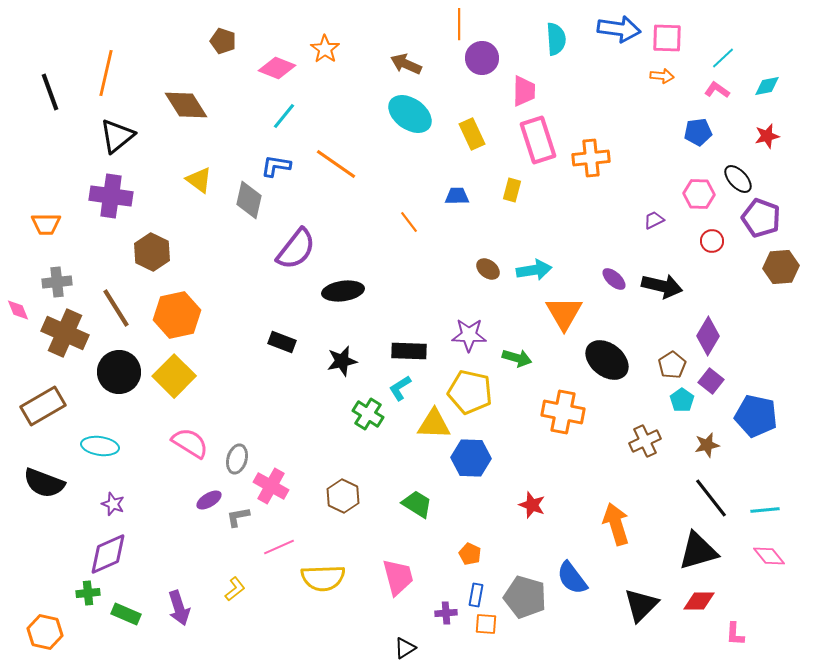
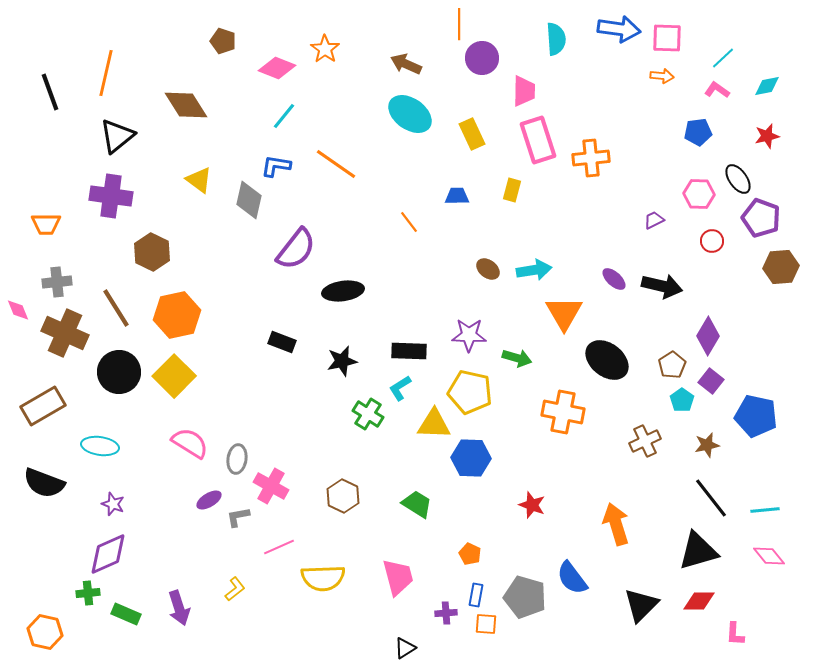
black ellipse at (738, 179): rotated 8 degrees clockwise
gray ellipse at (237, 459): rotated 8 degrees counterclockwise
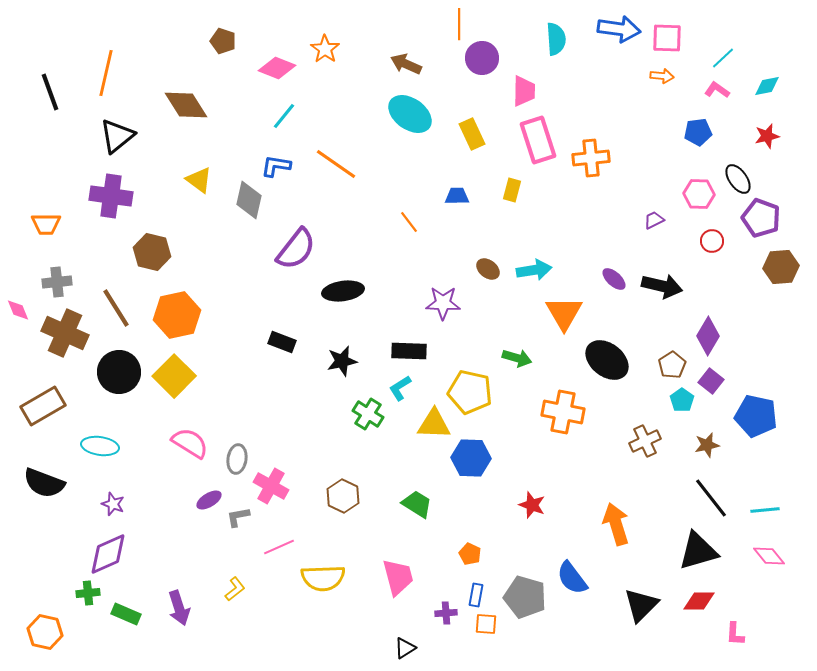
brown hexagon at (152, 252): rotated 12 degrees counterclockwise
purple star at (469, 335): moved 26 px left, 32 px up
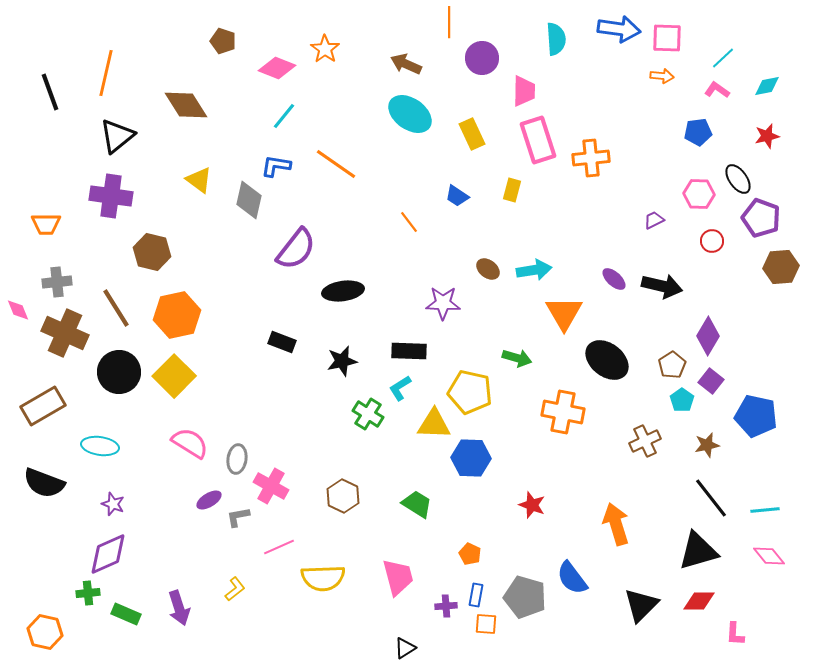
orange line at (459, 24): moved 10 px left, 2 px up
blue trapezoid at (457, 196): rotated 145 degrees counterclockwise
purple cross at (446, 613): moved 7 px up
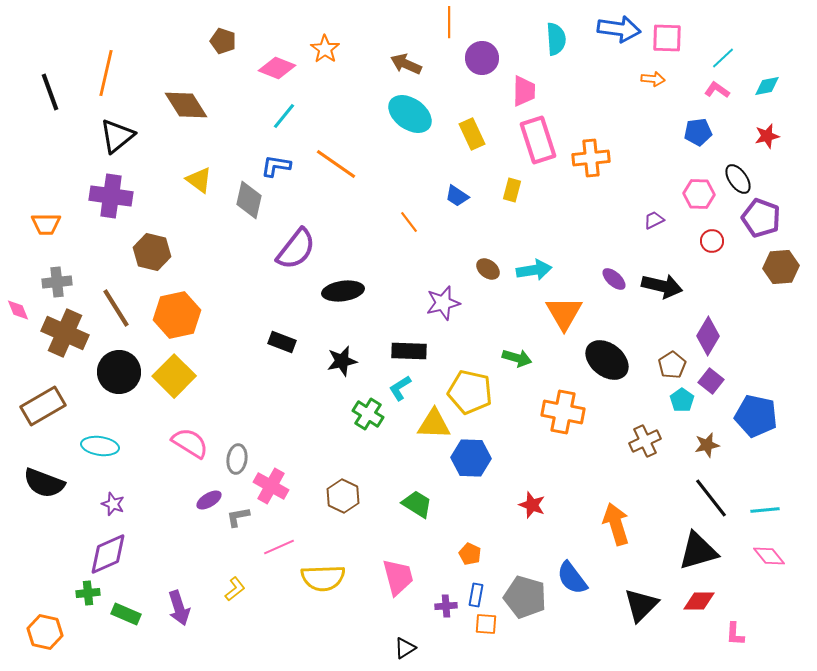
orange arrow at (662, 76): moved 9 px left, 3 px down
purple star at (443, 303): rotated 16 degrees counterclockwise
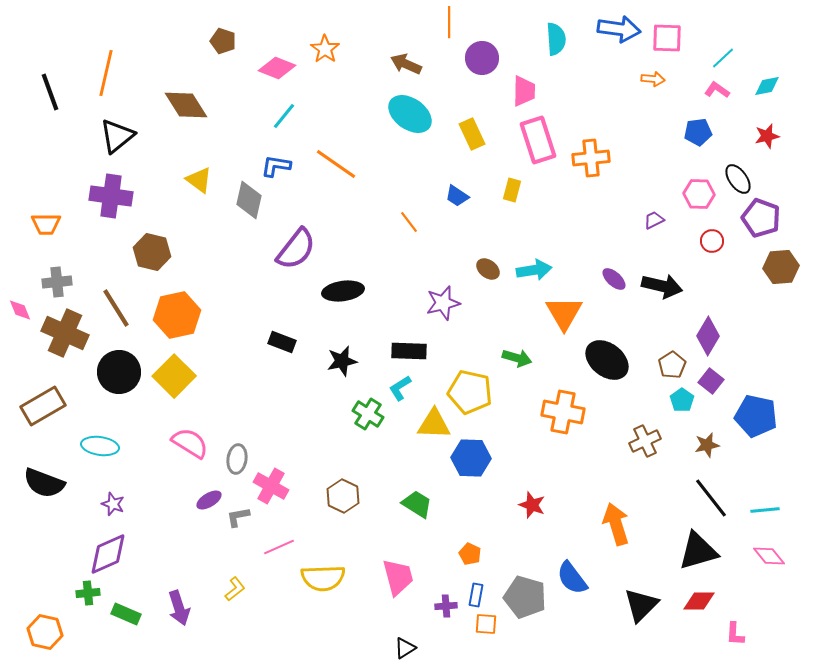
pink diamond at (18, 310): moved 2 px right
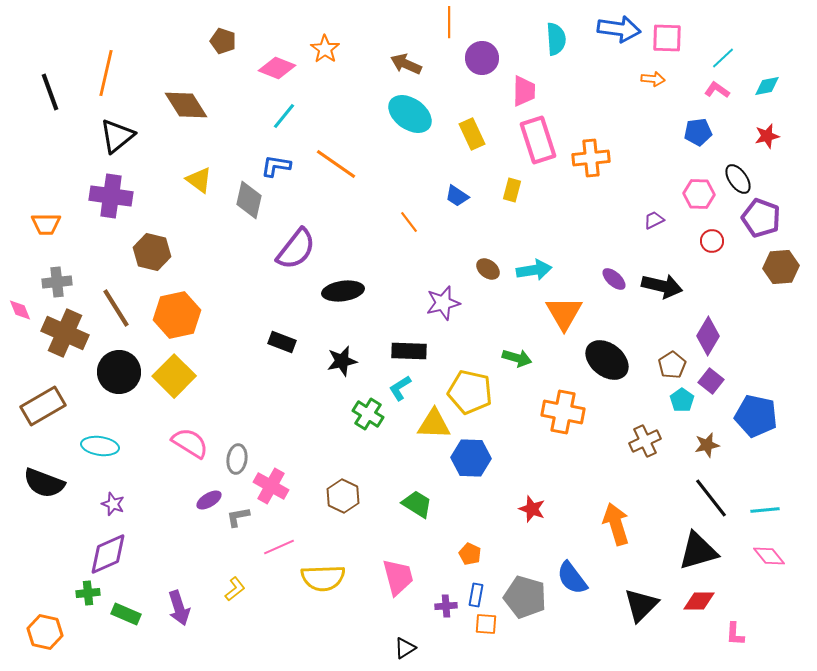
red star at (532, 505): moved 4 px down
